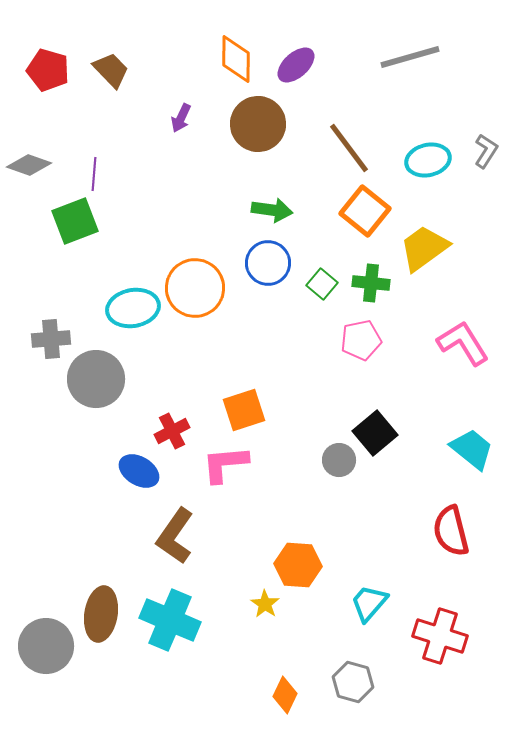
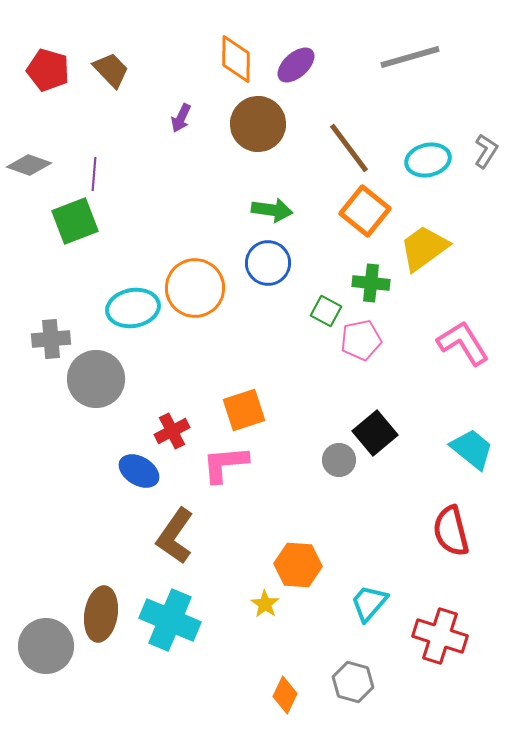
green square at (322, 284): moved 4 px right, 27 px down; rotated 12 degrees counterclockwise
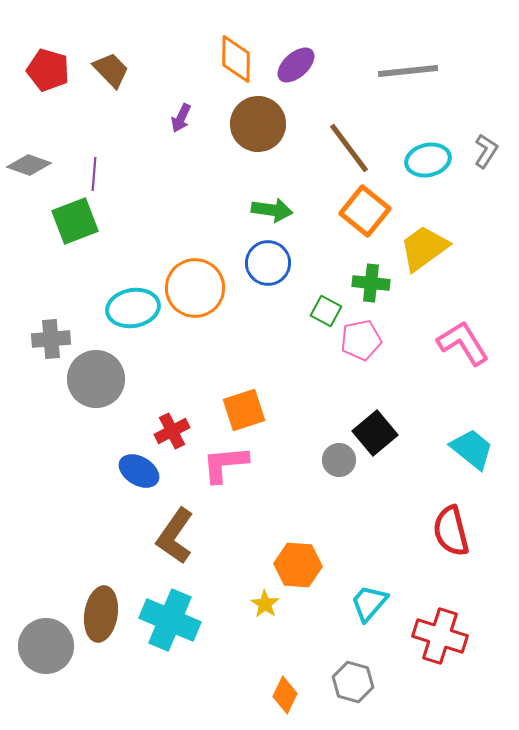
gray line at (410, 57): moved 2 px left, 14 px down; rotated 10 degrees clockwise
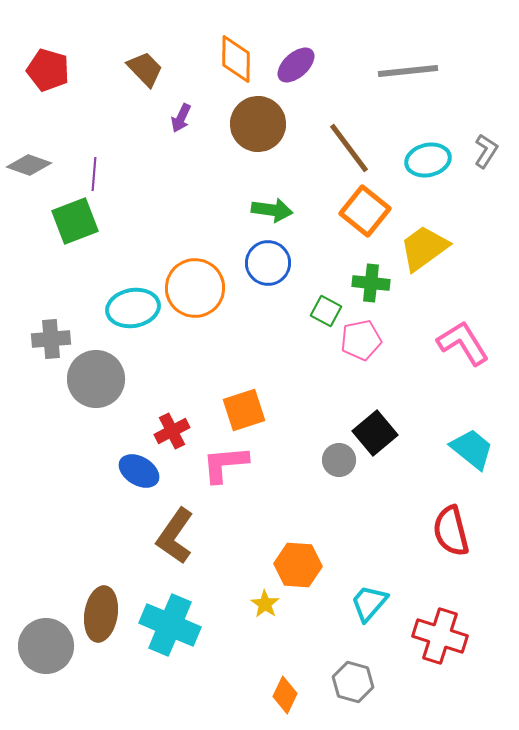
brown trapezoid at (111, 70): moved 34 px right, 1 px up
cyan cross at (170, 620): moved 5 px down
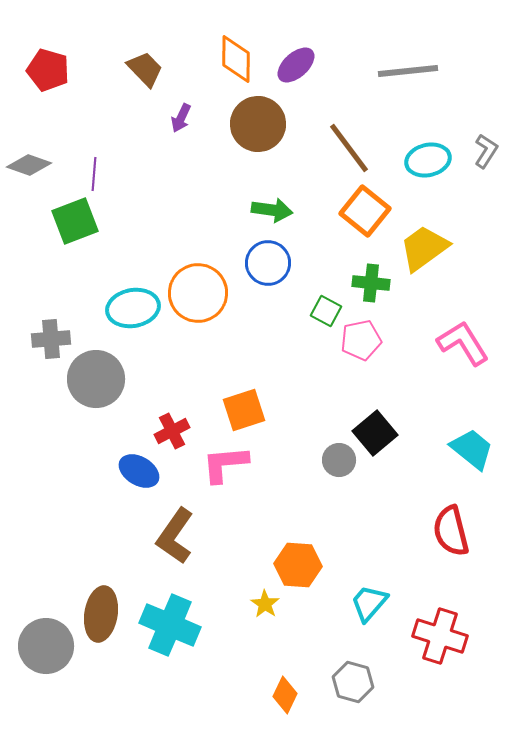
orange circle at (195, 288): moved 3 px right, 5 px down
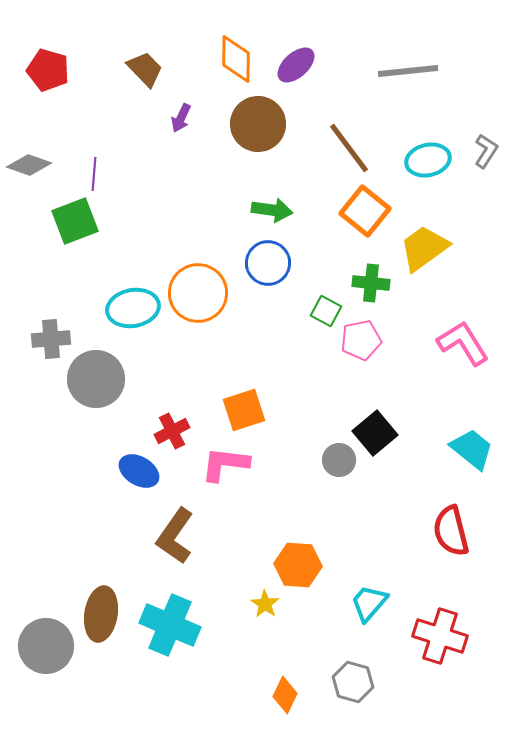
pink L-shape at (225, 464): rotated 12 degrees clockwise
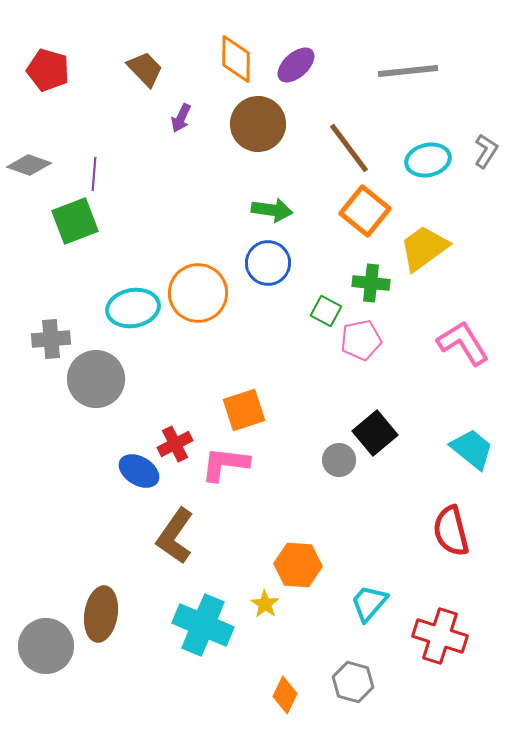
red cross at (172, 431): moved 3 px right, 13 px down
cyan cross at (170, 625): moved 33 px right
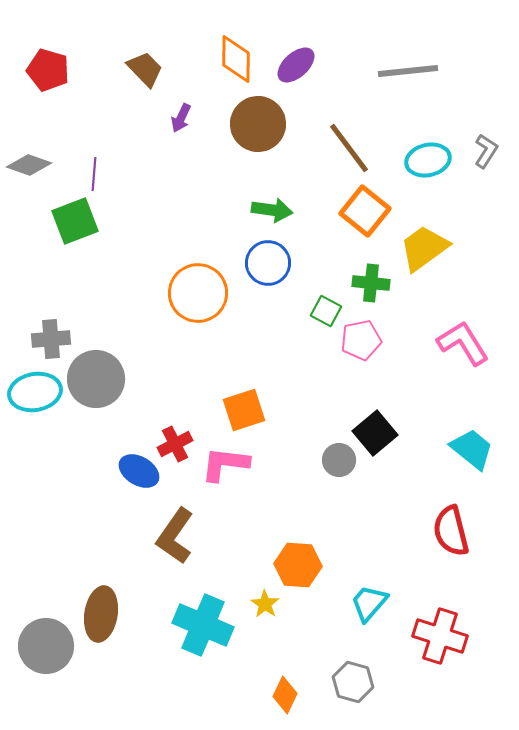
cyan ellipse at (133, 308): moved 98 px left, 84 px down
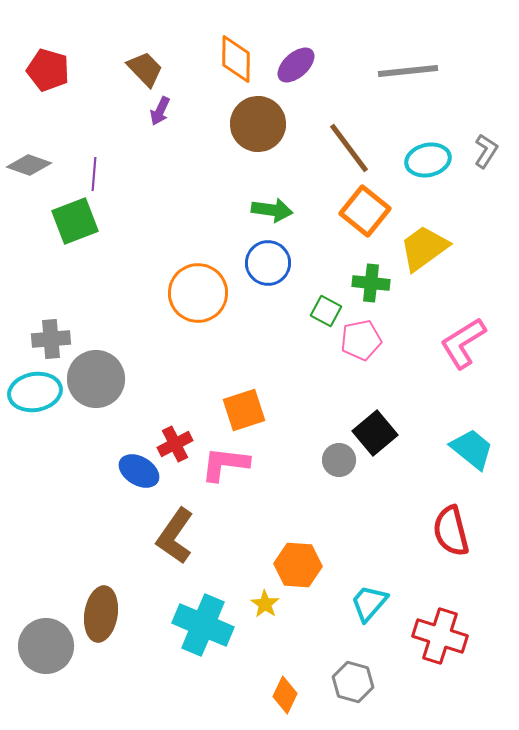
purple arrow at (181, 118): moved 21 px left, 7 px up
pink L-shape at (463, 343): rotated 90 degrees counterclockwise
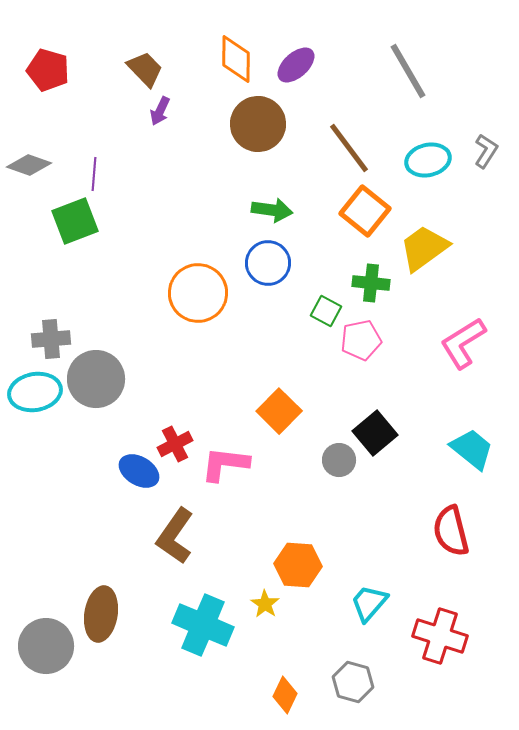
gray line at (408, 71): rotated 66 degrees clockwise
orange square at (244, 410): moved 35 px right, 1 px down; rotated 27 degrees counterclockwise
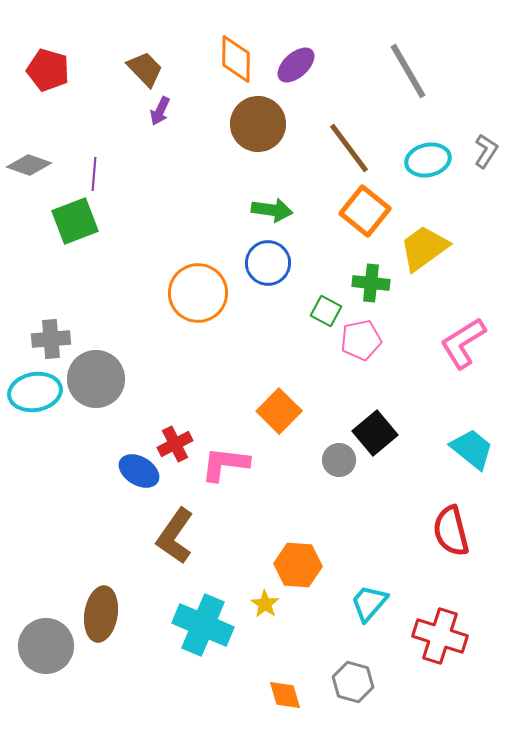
orange diamond at (285, 695): rotated 42 degrees counterclockwise
